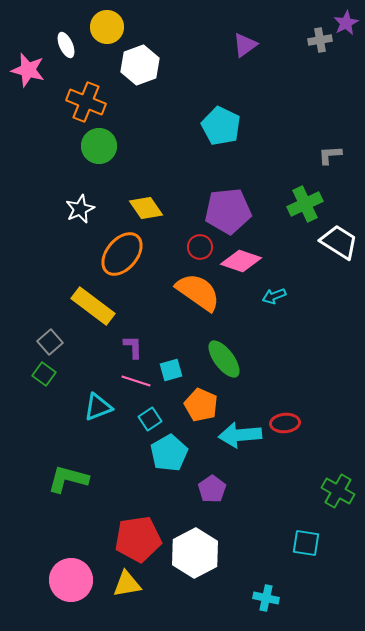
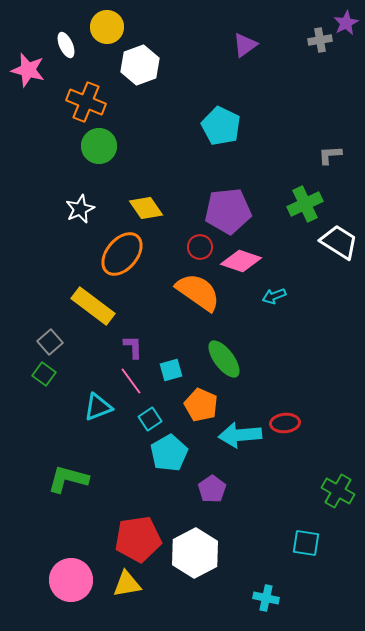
pink line at (136, 381): moved 5 px left; rotated 36 degrees clockwise
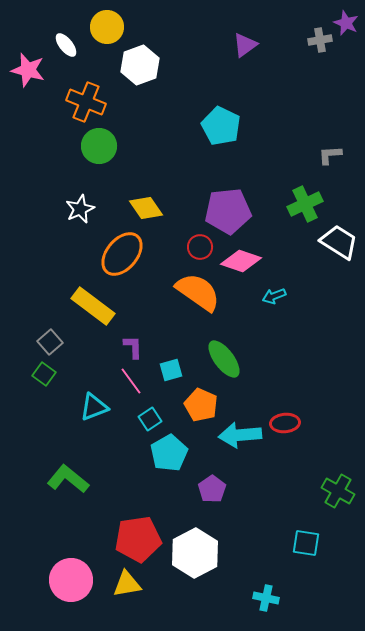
purple star at (346, 23): rotated 20 degrees counterclockwise
white ellipse at (66, 45): rotated 15 degrees counterclockwise
cyan triangle at (98, 407): moved 4 px left
green L-shape at (68, 479): rotated 24 degrees clockwise
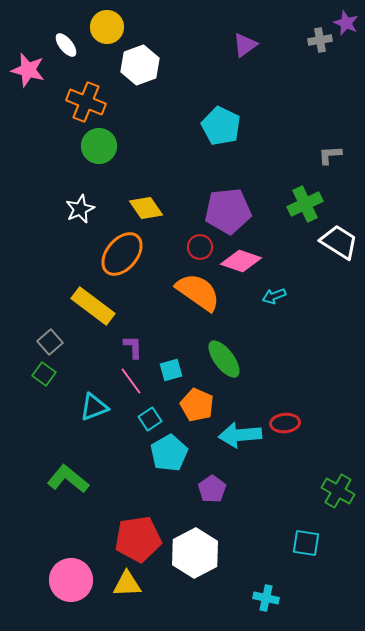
orange pentagon at (201, 405): moved 4 px left
yellow triangle at (127, 584): rotated 8 degrees clockwise
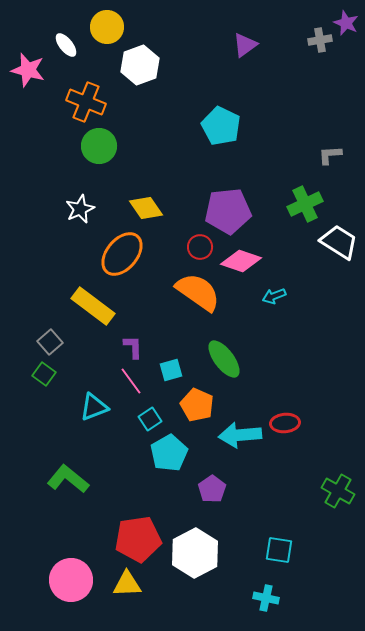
cyan square at (306, 543): moved 27 px left, 7 px down
